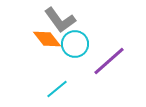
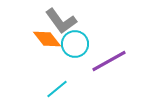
gray L-shape: moved 1 px right, 1 px down
purple line: rotated 12 degrees clockwise
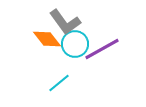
gray L-shape: moved 4 px right, 1 px down
purple line: moved 7 px left, 12 px up
cyan line: moved 2 px right, 6 px up
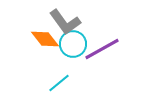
orange diamond: moved 2 px left
cyan circle: moved 2 px left
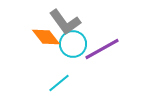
orange diamond: moved 1 px right, 2 px up
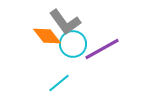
orange diamond: moved 1 px right, 1 px up
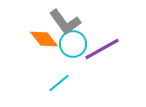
orange diamond: moved 3 px left, 3 px down
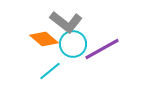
gray L-shape: moved 1 px right; rotated 16 degrees counterclockwise
orange diamond: rotated 12 degrees counterclockwise
cyan line: moved 9 px left, 12 px up
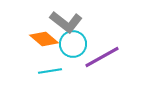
purple line: moved 8 px down
cyan line: rotated 30 degrees clockwise
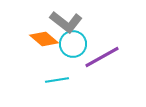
cyan line: moved 7 px right, 9 px down
